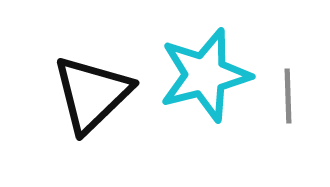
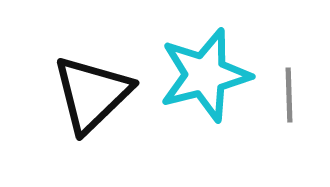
gray line: moved 1 px right, 1 px up
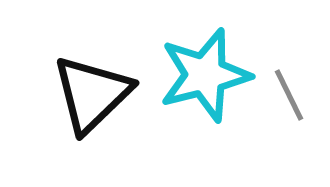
gray line: rotated 24 degrees counterclockwise
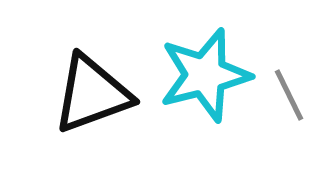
black triangle: rotated 24 degrees clockwise
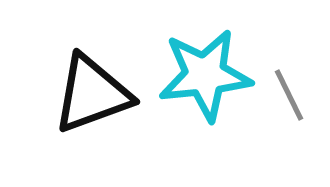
cyan star: rotated 8 degrees clockwise
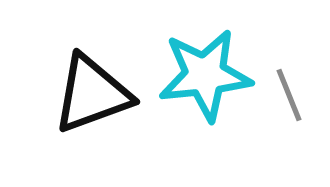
gray line: rotated 4 degrees clockwise
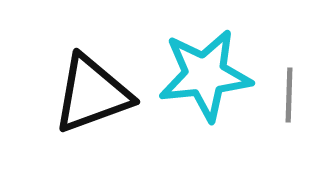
gray line: rotated 24 degrees clockwise
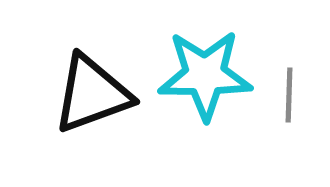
cyan star: rotated 6 degrees clockwise
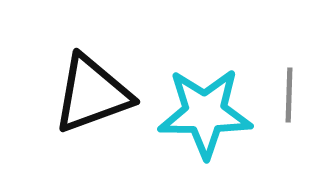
cyan star: moved 38 px down
